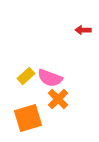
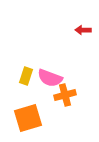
yellow rectangle: rotated 30 degrees counterclockwise
orange cross: moved 7 px right, 4 px up; rotated 30 degrees clockwise
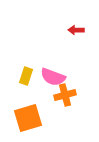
red arrow: moved 7 px left
pink semicircle: moved 3 px right, 1 px up
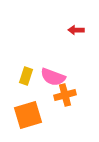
orange square: moved 3 px up
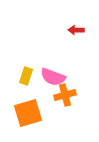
orange square: moved 2 px up
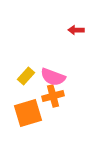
yellow rectangle: rotated 24 degrees clockwise
orange cross: moved 12 px left, 1 px down
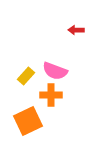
pink semicircle: moved 2 px right, 6 px up
orange cross: moved 2 px left, 1 px up; rotated 15 degrees clockwise
orange square: moved 8 px down; rotated 8 degrees counterclockwise
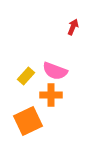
red arrow: moved 3 px left, 3 px up; rotated 112 degrees clockwise
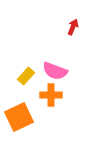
orange square: moved 9 px left, 4 px up
